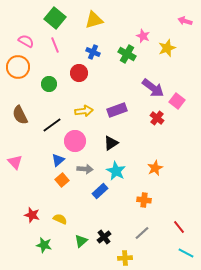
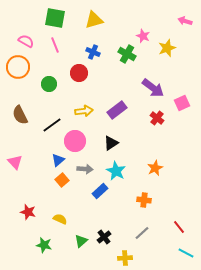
green square: rotated 30 degrees counterclockwise
pink square: moved 5 px right, 2 px down; rotated 28 degrees clockwise
purple rectangle: rotated 18 degrees counterclockwise
red star: moved 4 px left, 3 px up
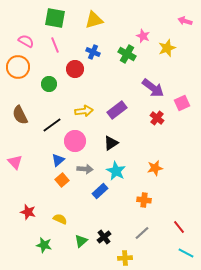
red circle: moved 4 px left, 4 px up
orange star: rotated 14 degrees clockwise
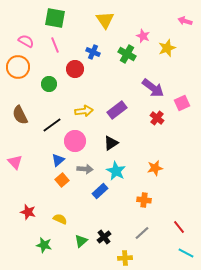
yellow triangle: moved 11 px right; rotated 48 degrees counterclockwise
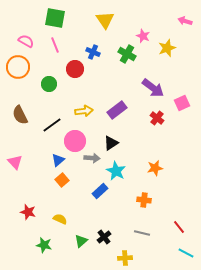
gray arrow: moved 7 px right, 11 px up
gray line: rotated 56 degrees clockwise
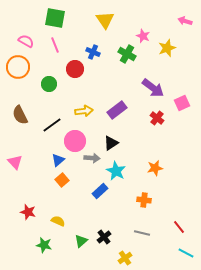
yellow semicircle: moved 2 px left, 2 px down
yellow cross: rotated 32 degrees counterclockwise
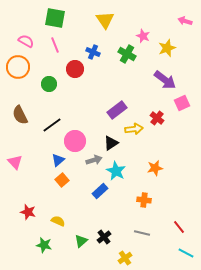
purple arrow: moved 12 px right, 8 px up
yellow arrow: moved 50 px right, 18 px down
gray arrow: moved 2 px right, 2 px down; rotated 21 degrees counterclockwise
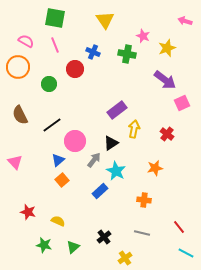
green cross: rotated 18 degrees counterclockwise
red cross: moved 10 px right, 16 px down
yellow arrow: rotated 72 degrees counterclockwise
gray arrow: rotated 35 degrees counterclockwise
green triangle: moved 8 px left, 6 px down
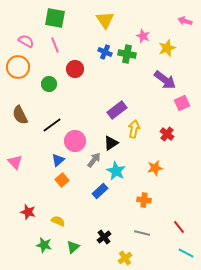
blue cross: moved 12 px right
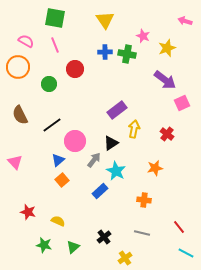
blue cross: rotated 24 degrees counterclockwise
